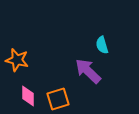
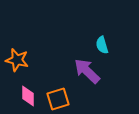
purple arrow: moved 1 px left
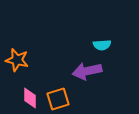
cyan semicircle: rotated 78 degrees counterclockwise
purple arrow: rotated 56 degrees counterclockwise
pink diamond: moved 2 px right, 2 px down
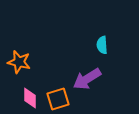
cyan semicircle: rotated 90 degrees clockwise
orange star: moved 2 px right, 2 px down
purple arrow: moved 8 px down; rotated 20 degrees counterclockwise
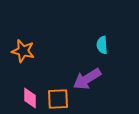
orange star: moved 4 px right, 11 px up
orange square: rotated 15 degrees clockwise
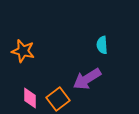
orange square: rotated 35 degrees counterclockwise
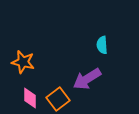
orange star: moved 11 px down
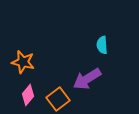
pink diamond: moved 2 px left, 3 px up; rotated 40 degrees clockwise
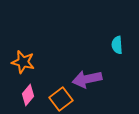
cyan semicircle: moved 15 px right
purple arrow: rotated 20 degrees clockwise
orange square: moved 3 px right
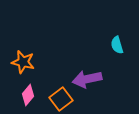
cyan semicircle: rotated 12 degrees counterclockwise
